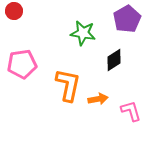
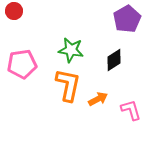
green star: moved 12 px left, 17 px down
orange arrow: rotated 18 degrees counterclockwise
pink L-shape: moved 1 px up
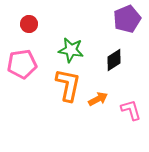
red circle: moved 15 px right, 13 px down
purple pentagon: rotated 8 degrees clockwise
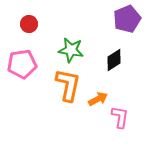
pink L-shape: moved 11 px left, 7 px down; rotated 25 degrees clockwise
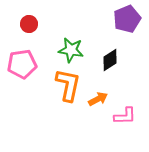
black diamond: moved 4 px left
pink L-shape: moved 5 px right, 1 px up; rotated 80 degrees clockwise
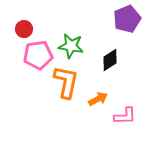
red circle: moved 5 px left, 5 px down
green star: moved 4 px up
pink pentagon: moved 16 px right, 9 px up
orange L-shape: moved 2 px left, 3 px up
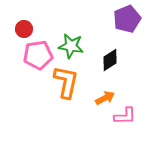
orange arrow: moved 7 px right, 1 px up
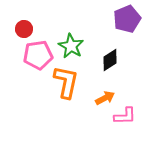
green star: rotated 20 degrees clockwise
